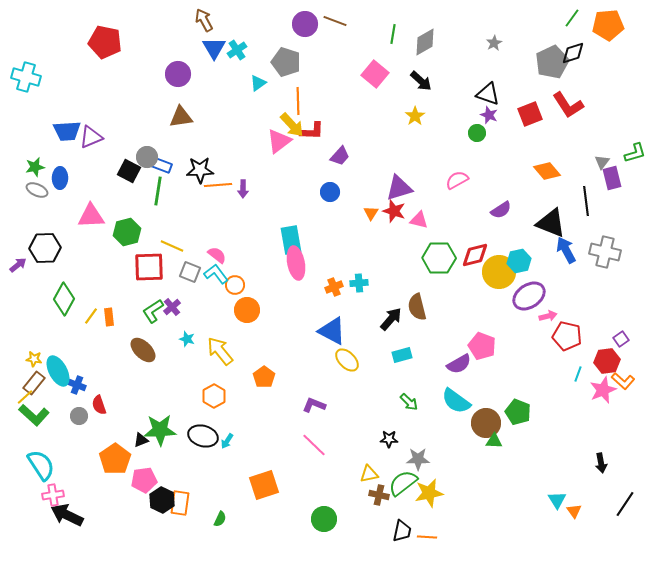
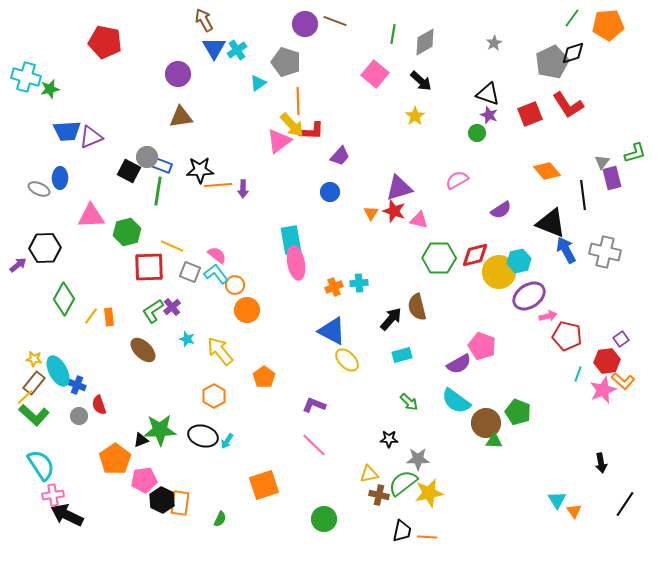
green star at (35, 167): moved 15 px right, 78 px up
gray ellipse at (37, 190): moved 2 px right, 1 px up
black line at (586, 201): moved 3 px left, 6 px up
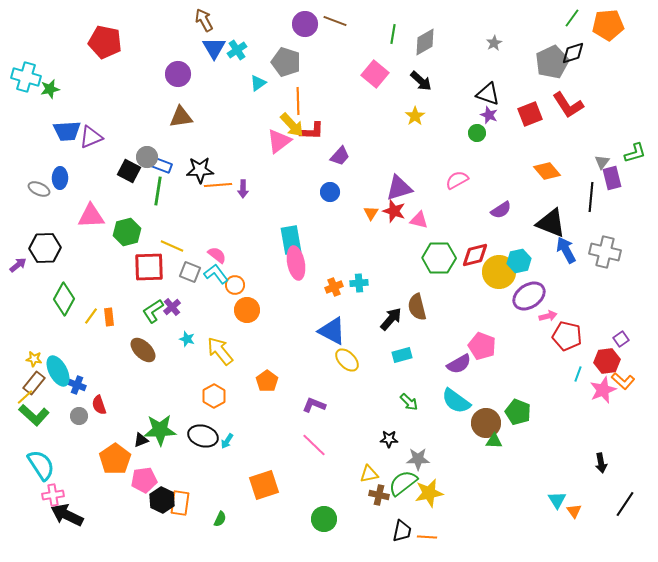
black line at (583, 195): moved 8 px right, 2 px down; rotated 12 degrees clockwise
orange pentagon at (264, 377): moved 3 px right, 4 px down
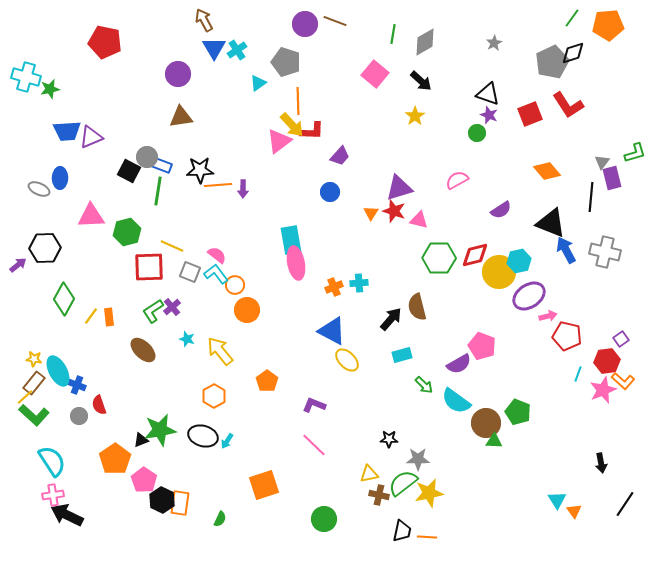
green arrow at (409, 402): moved 15 px right, 17 px up
green star at (160, 430): rotated 8 degrees counterclockwise
cyan semicircle at (41, 465): moved 11 px right, 4 px up
pink pentagon at (144, 480): rotated 30 degrees counterclockwise
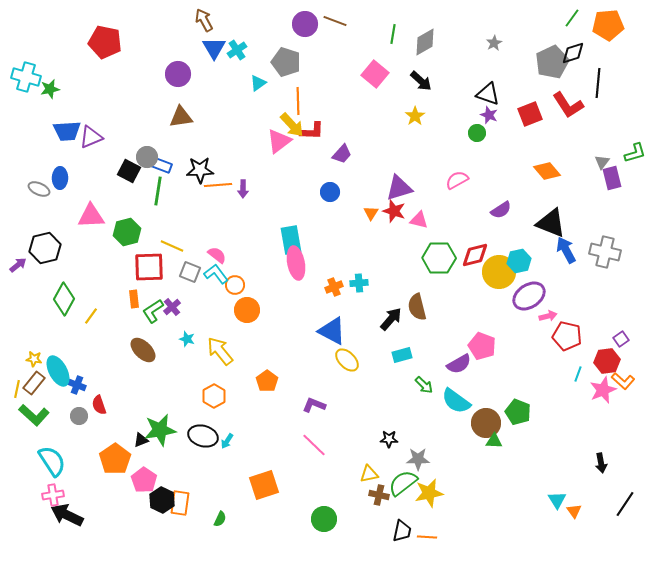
purple trapezoid at (340, 156): moved 2 px right, 2 px up
black line at (591, 197): moved 7 px right, 114 px up
black hexagon at (45, 248): rotated 12 degrees counterclockwise
orange rectangle at (109, 317): moved 25 px right, 18 px up
yellow line at (25, 397): moved 8 px left, 8 px up; rotated 36 degrees counterclockwise
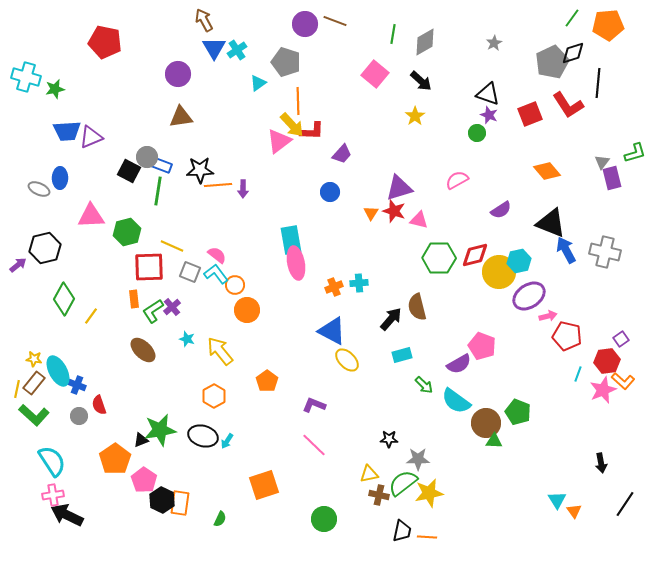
green star at (50, 89): moved 5 px right
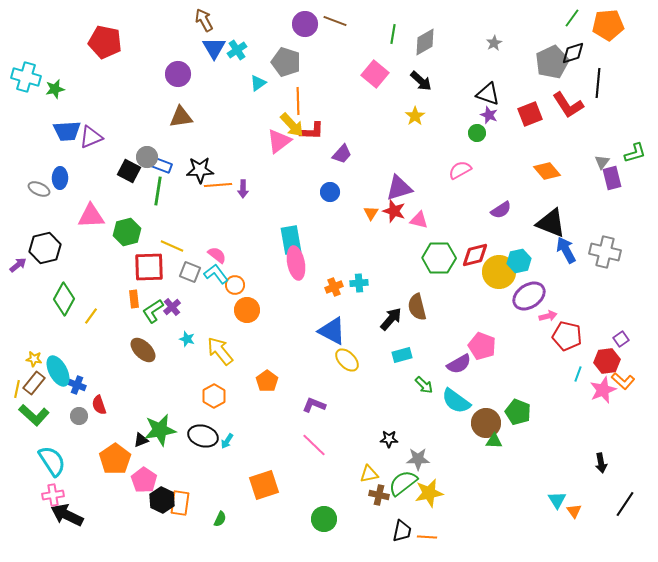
pink semicircle at (457, 180): moved 3 px right, 10 px up
